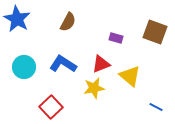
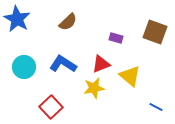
brown semicircle: rotated 18 degrees clockwise
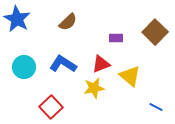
brown square: rotated 25 degrees clockwise
purple rectangle: rotated 16 degrees counterclockwise
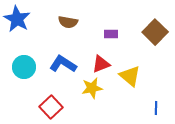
brown semicircle: rotated 54 degrees clockwise
purple rectangle: moved 5 px left, 4 px up
yellow star: moved 2 px left
blue line: moved 1 px down; rotated 64 degrees clockwise
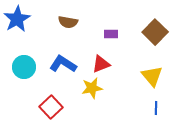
blue star: rotated 12 degrees clockwise
yellow triangle: moved 22 px right; rotated 10 degrees clockwise
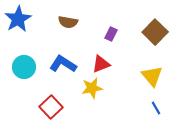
blue star: moved 1 px right
purple rectangle: rotated 64 degrees counterclockwise
blue line: rotated 32 degrees counterclockwise
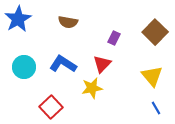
purple rectangle: moved 3 px right, 4 px down
red triangle: moved 1 px right; rotated 24 degrees counterclockwise
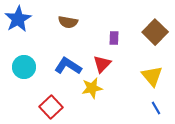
purple rectangle: rotated 24 degrees counterclockwise
blue L-shape: moved 5 px right, 2 px down
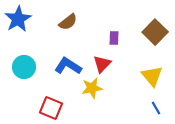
brown semicircle: rotated 48 degrees counterclockwise
red square: moved 1 px down; rotated 25 degrees counterclockwise
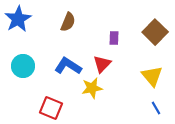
brown semicircle: rotated 30 degrees counterclockwise
cyan circle: moved 1 px left, 1 px up
